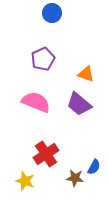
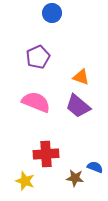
purple pentagon: moved 5 px left, 2 px up
orange triangle: moved 5 px left, 3 px down
purple trapezoid: moved 1 px left, 2 px down
red cross: rotated 30 degrees clockwise
blue semicircle: moved 1 px right; rotated 98 degrees counterclockwise
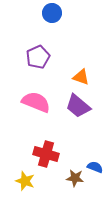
red cross: rotated 20 degrees clockwise
